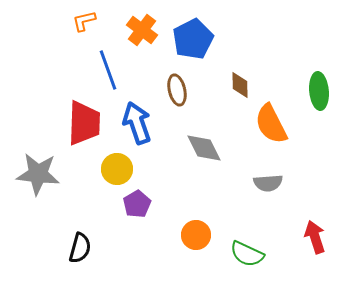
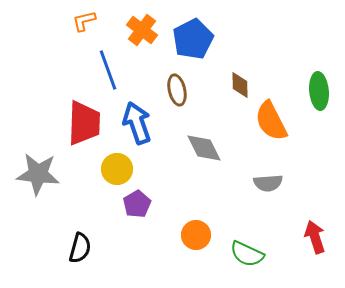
orange semicircle: moved 3 px up
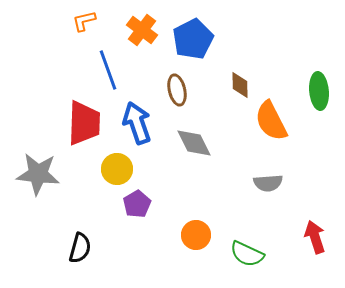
gray diamond: moved 10 px left, 5 px up
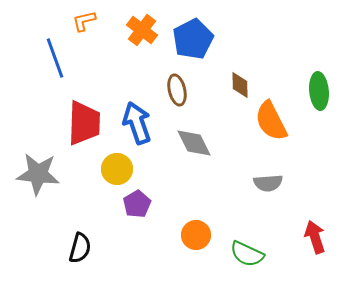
blue line: moved 53 px left, 12 px up
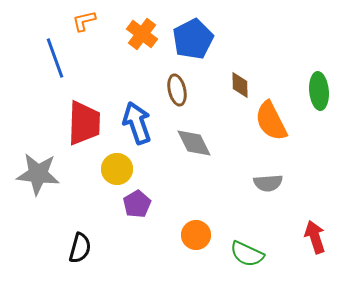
orange cross: moved 4 px down
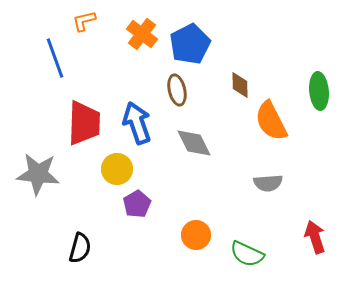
blue pentagon: moved 3 px left, 5 px down
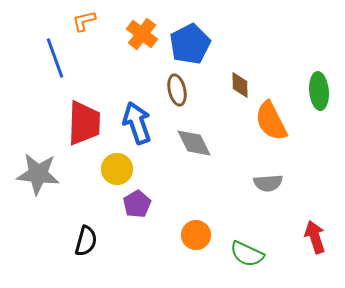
black semicircle: moved 6 px right, 7 px up
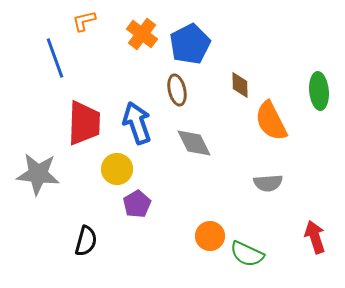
orange circle: moved 14 px right, 1 px down
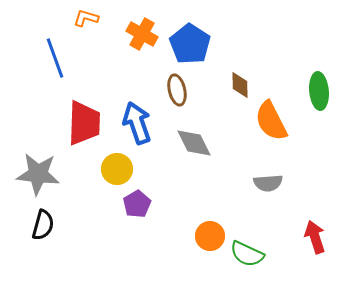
orange L-shape: moved 2 px right, 3 px up; rotated 30 degrees clockwise
orange cross: rotated 8 degrees counterclockwise
blue pentagon: rotated 12 degrees counterclockwise
black semicircle: moved 43 px left, 16 px up
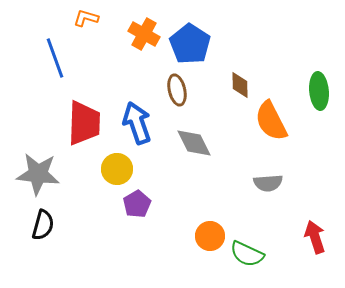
orange cross: moved 2 px right
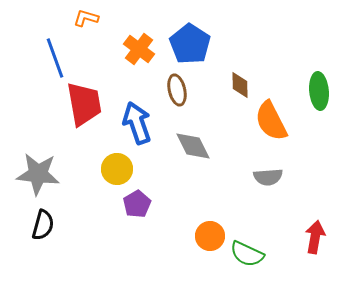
orange cross: moved 5 px left, 15 px down; rotated 8 degrees clockwise
red trapezoid: moved 19 px up; rotated 12 degrees counterclockwise
gray diamond: moved 1 px left, 3 px down
gray semicircle: moved 6 px up
red arrow: rotated 28 degrees clockwise
